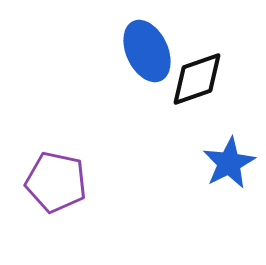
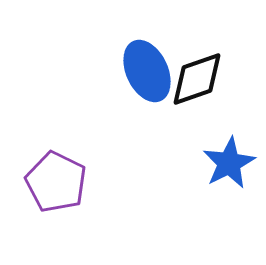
blue ellipse: moved 20 px down
purple pentagon: rotated 14 degrees clockwise
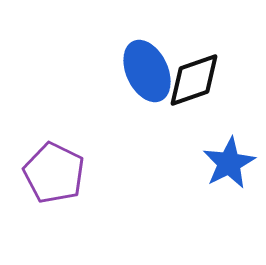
black diamond: moved 3 px left, 1 px down
purple pentagon: moved 2 px left, 9 px up
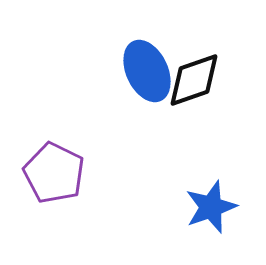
blue star: moved 18 px left, 44 px down; rotated 8 degrees clockwise
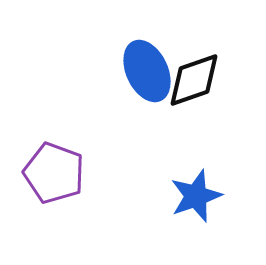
purple pentagon: rotated 6 degrees counterclockwise
blue star: moved 15 px left, 11 px up
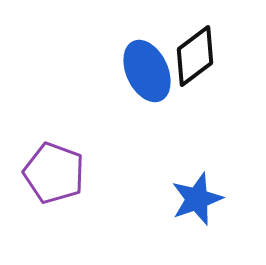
black diamond: moved 1 px right, 24 px up; rotated 18 degrees counterclockwise
blue star: moved 1 px right, 3 px down
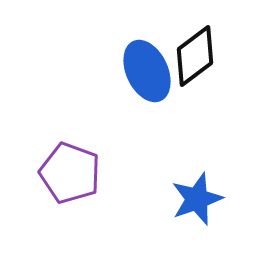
purple pentagon: moved 16 px right
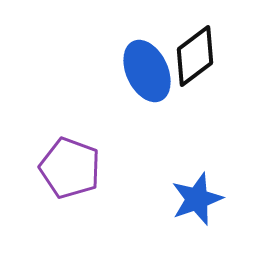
purple pentagon: moved 5 px up
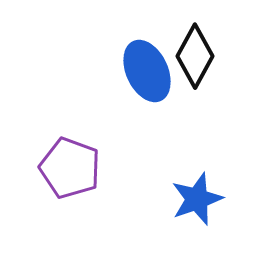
black diamond: rotated 24 degrees counterclockwise
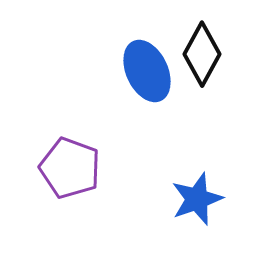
black diamond: moved 7 px right, 2 px up
